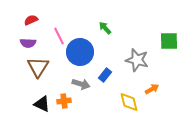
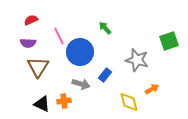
green square: rotated 18 degrees counterclockwise
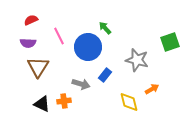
green square: moved 1 px right, 1 px down
blue circle: moved 8 px right, 5 px up
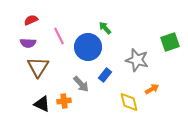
gray arrow: rotated 30 degrees clockwise
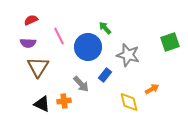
gray star: moved 9 px left, 5 px up
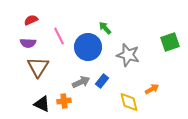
blue rectangle: moved 3 px left, 6 px down
gray arrow: moved 2 px up; rotated 72 degrees counterclockwise
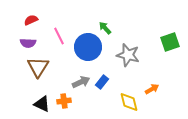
blue rectangle: moved 1 px down
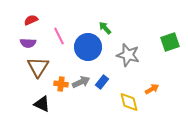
orange cross: moved 3 px left, 17 px up; rotated 16 degrees clockwise
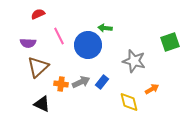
red semicircle: moved 7 px right, 6 px up
green arrow: rotated 40 degrees counterclockwise
blue circle: moved 2 px up
gray star: moved 6 px right, 6 px down
brown triangle: rotated 15 degrees clockwise
